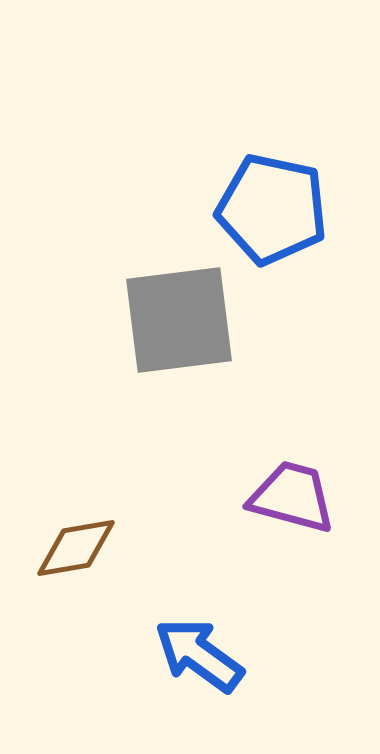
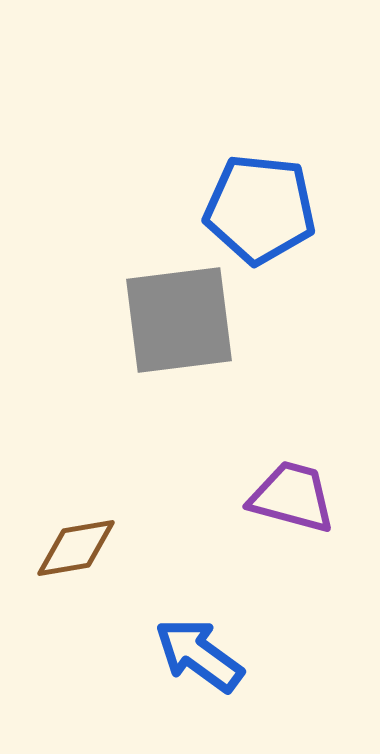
blue pentagon: moved 12 px left; rotated 6 degrees counterclockwise
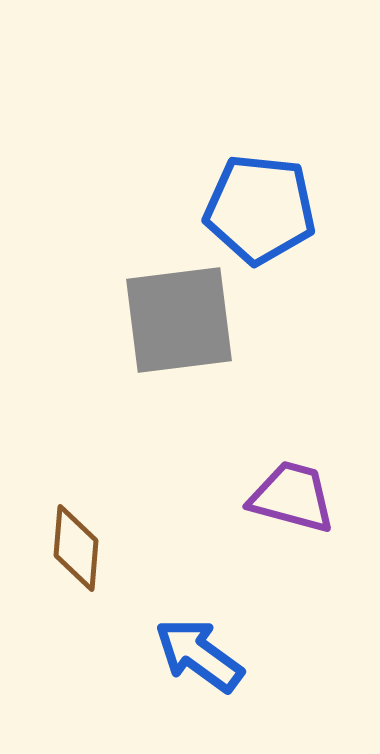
brown diamond: rotated 76 degrees counterclockwise
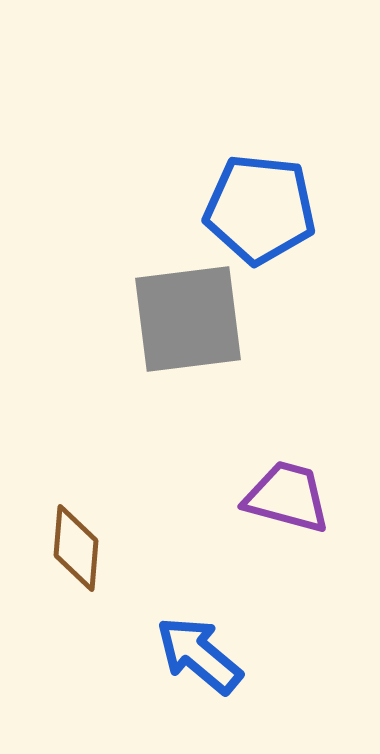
gray square: moved 9 px right, 1 px up
purple trapezoid: moved 5 px left
blue arrow: rotated 4 degrees clockwise
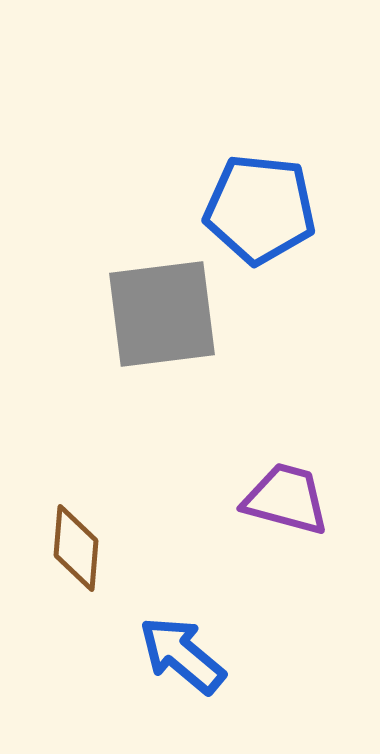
gray square: moved 26 px left, 5 px up
purple trapezoid: moved 1 px left, 2 px down
blue arrow: moved 17 px left
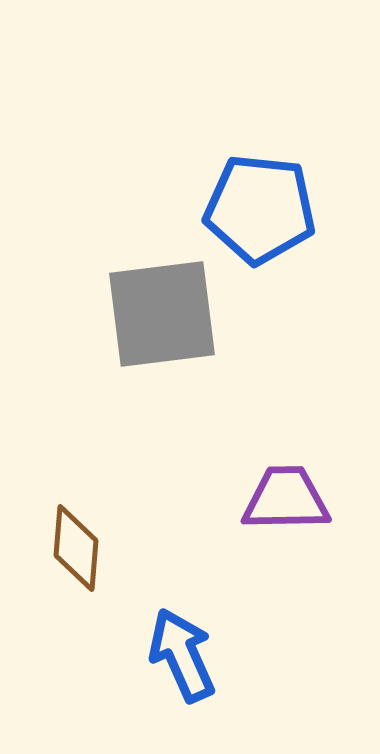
purple trapezoid: rotated 16 degrees counterclockwise
blue arrow: rotated 26 degrees clockwise
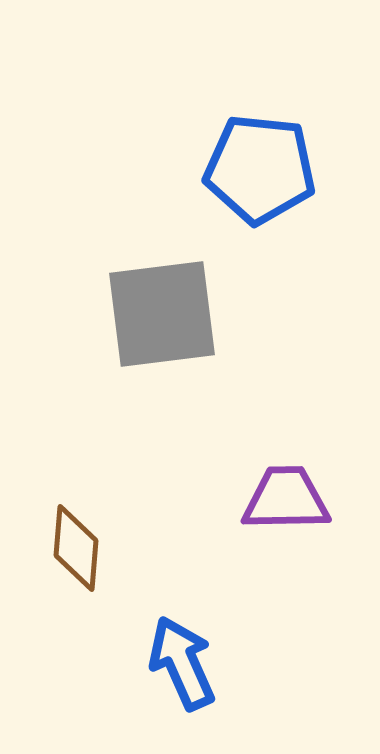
blue pentagon: moved 40 px up
blue arrow: moved 8 px down
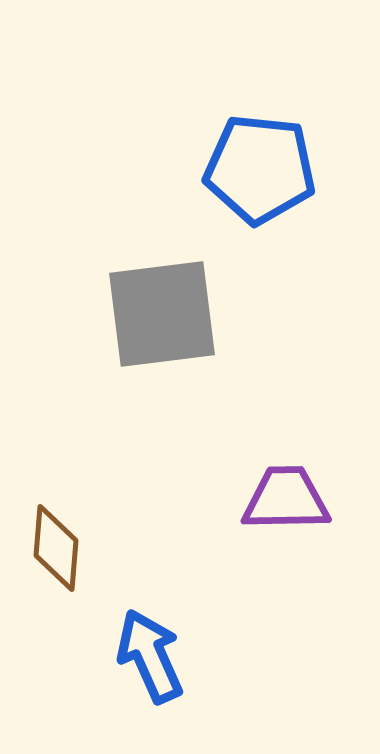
brown diamond: moved 20 px left
blue arrow: moved 32 px left, 7 px up
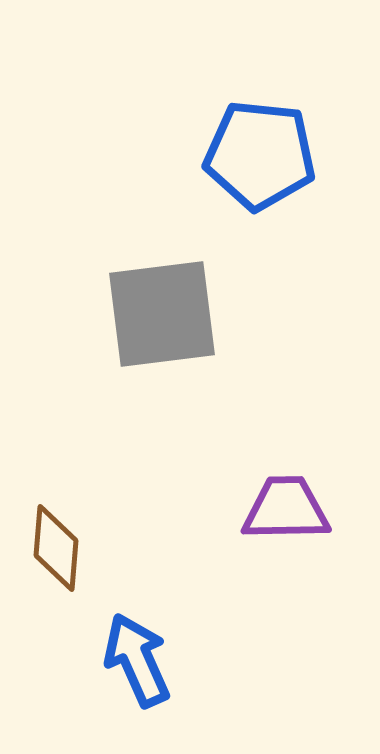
blue pentagon: moved 14 px up
purple trapezoid: moved 10 px down
blue arrow: moved 13 px left, 4 px down
